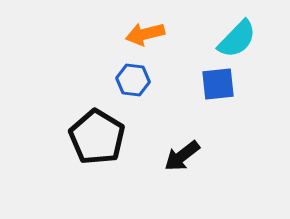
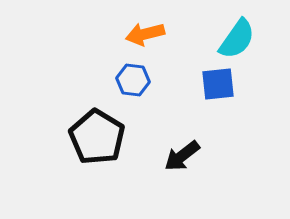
cyan semicircle: rotated 9 degrees counterclockwise
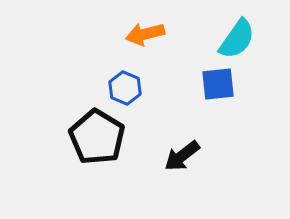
blue hexagon: moved 8 px left, 8 px down; rotated 16 degrees clockwise
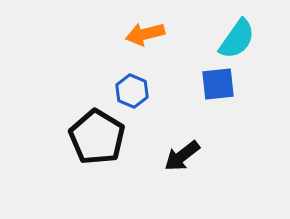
blue hexagon: moved 7 px right, 3 px down
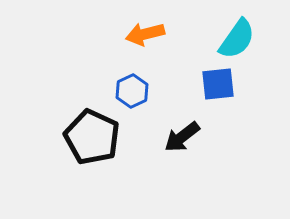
blue hexagon: rotated 12 degrees clockwise
black pentagon: moved 5 px left; rotated 6 degrees counterclockwise
black arrow: moved 19 px up
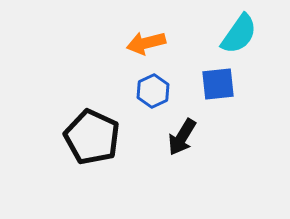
orange arrow: moved 1 px right, 9 px down
cyan semicircle: moved 2 px right, 5 px up
blue hexagon: moved 21 px right
black arrow: rotated 21 degrees counterclockwise
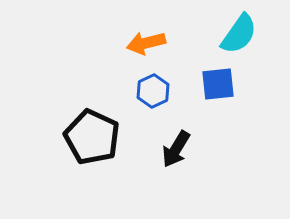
black arrow: moved 6 px left, 12 px down
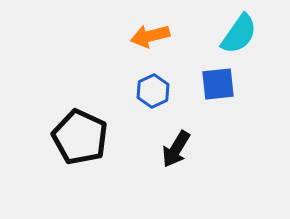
orange arrow: moved 4 px right, 7 px up
black pentagon: moved 12 px left
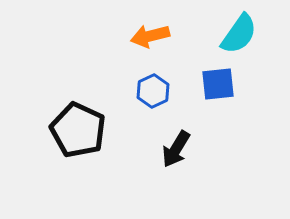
black pentagon: moved 2 px left, 7 px up
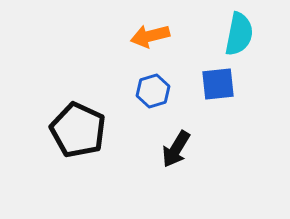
cyan semicircle: rotated 24 degrees counterclockwise
blue hexagon: rotated 8 degrees clockwise
